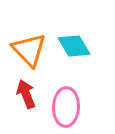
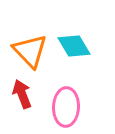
orange triangle: moved 1 px right, 1 px down
red arrow: moved 4 px left
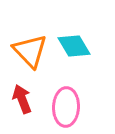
red arrow: moved 5 px down
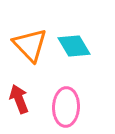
orange triangle: moved 6 px up
red arrow: moved 3 px left
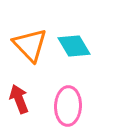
pink ellipse: moved 2 px right, 1 px up
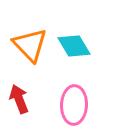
pink ellipse: moved 6 px right, 1 px up
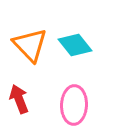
cyan diamond: moved 1 px right, 1 px up; rotated 8 degrees counterclockwise
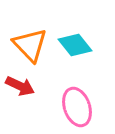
red arrow: moved 1 px right, 13 px up; rotated 136 degrees clockwise
pink ellipse: moved 3 px right, 2 px down; rotated 21 degrees counterclockwise
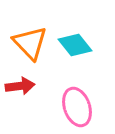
orange triangle: moved 2 px up
red arrow: rotated 32 degrees counterclockwise
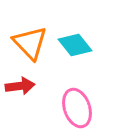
pink ellipse: moved 1 px down
